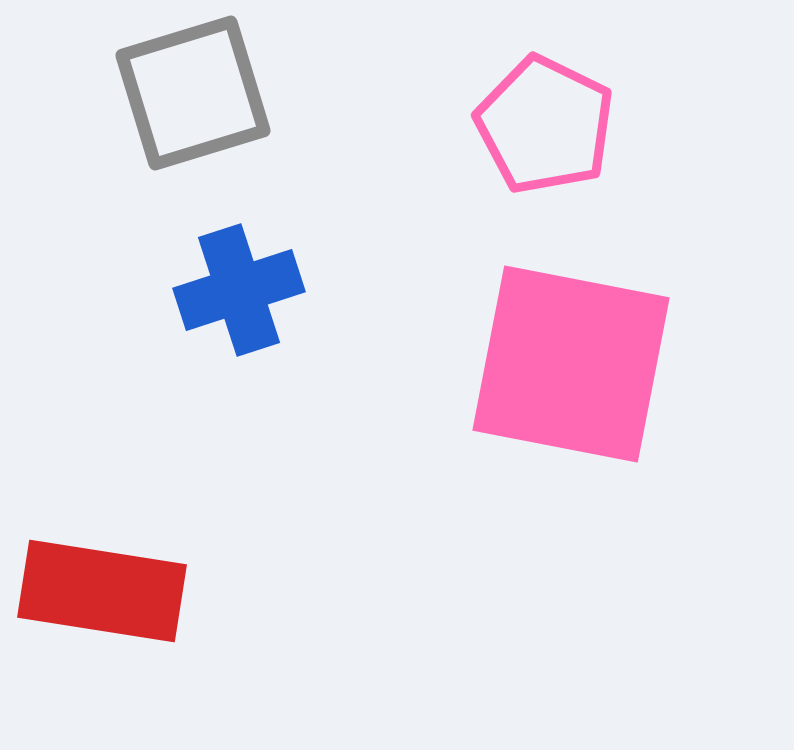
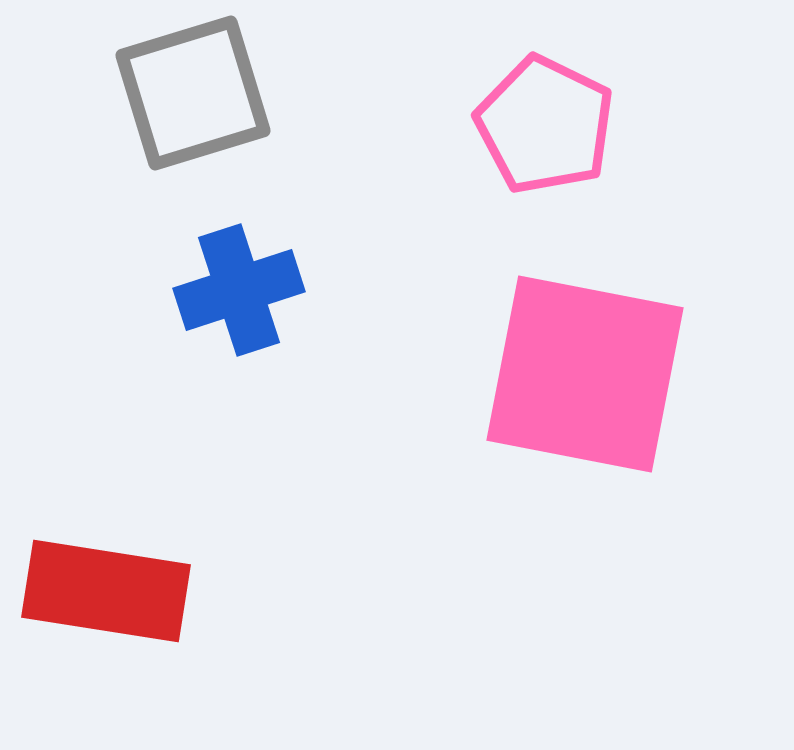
pink square: moved 14 px right, 10 px down
red rectangle: moved 4 px right
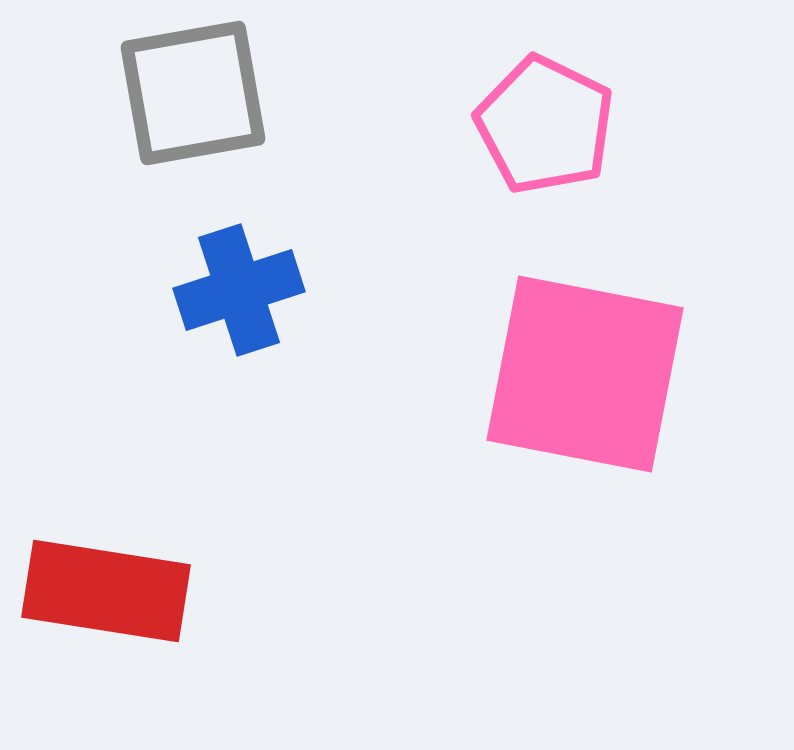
gray square: rotated 7 degrees clockwise
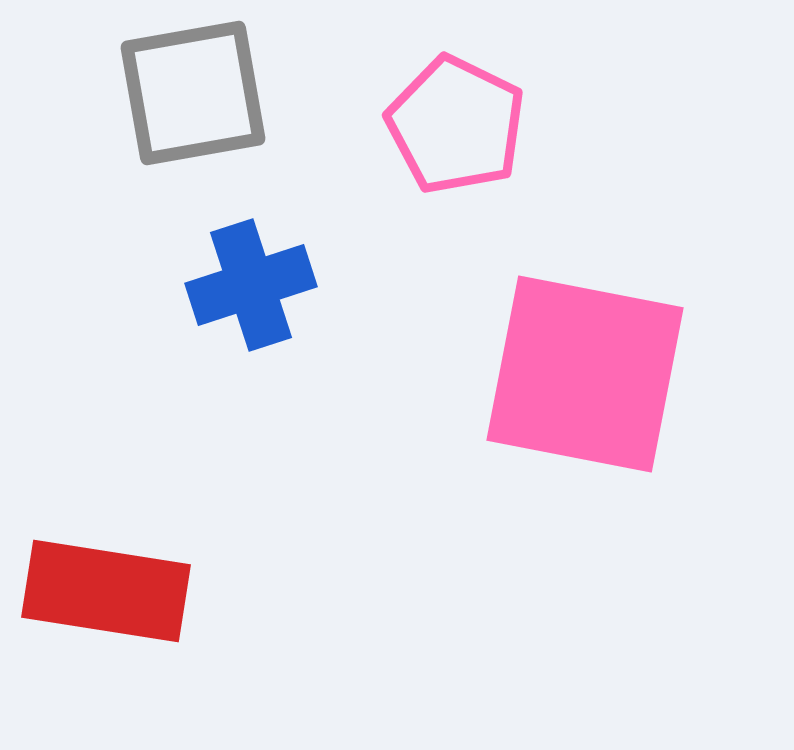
pink pentagon: moved 89 px left
blue cross: moved 12 px right, 5 px up
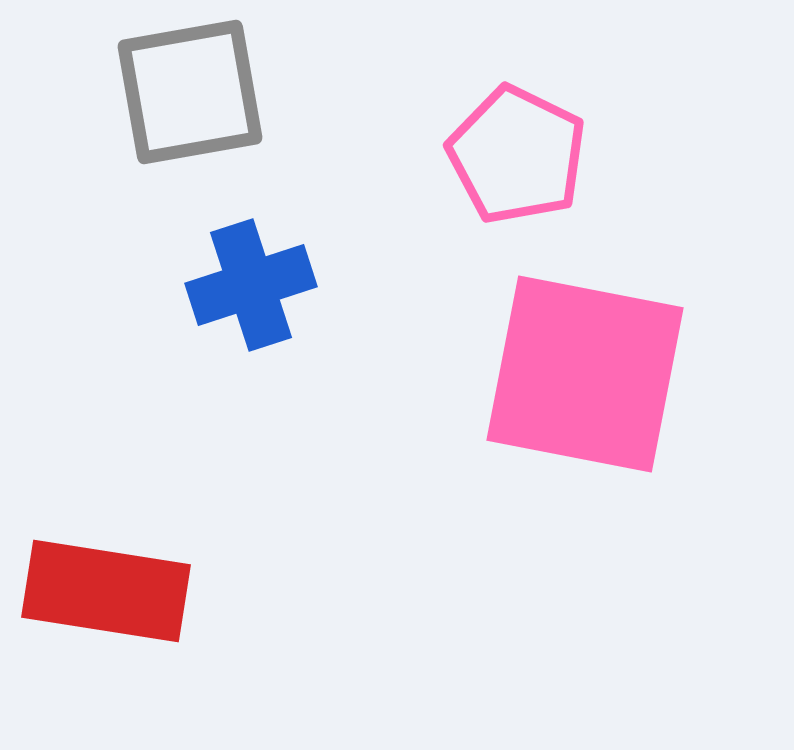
gray square: moved 3 px left, 1 px up
pink pentagon: moved 61 px right, 30 px down
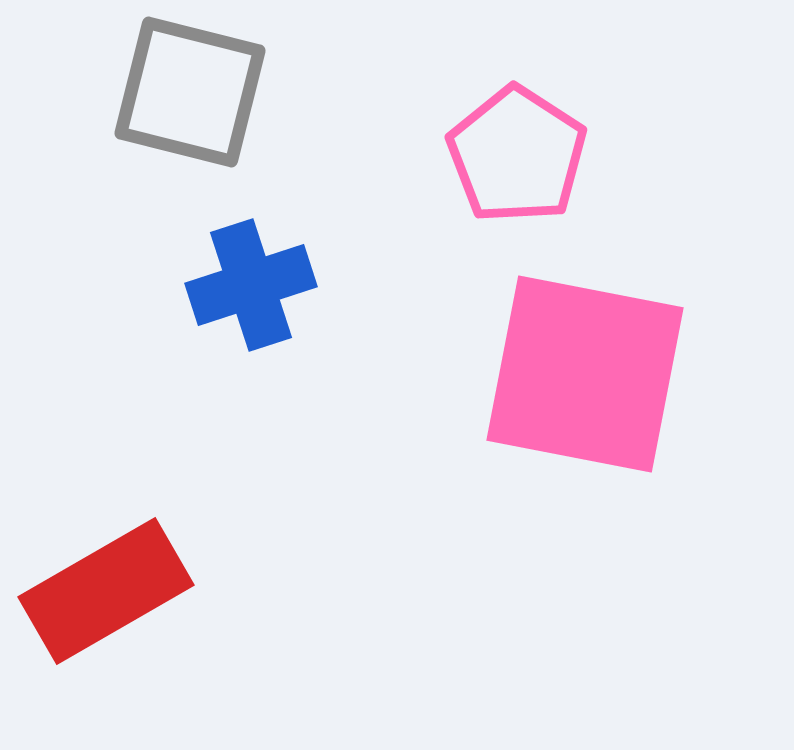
gray square: rotated 24 degrees clockwise
pink pentagon: rotated 7 degrees clockwise
red rectangle: rotated 39 degrees counterclockwise
